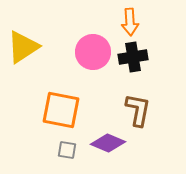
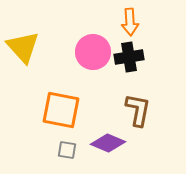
yellow triangle: rotated 39 degrees counterclockwise
black cross: moved 4 px left
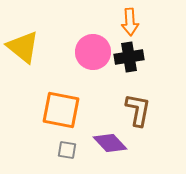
yellow triangle: rotated 9 degrees counterclockwise
purple diamond: moved 2 px right; rotated 24 degrees clockwise
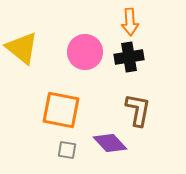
yellow triangle: moved 1 px left, 1 px down
pink circle: moved 8 px left
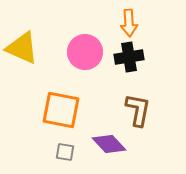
orange arrow: moved 1 px left, 1 px down
yellow triangle: rotated 15 degrees counterclockwise
purple diamond: moved 1 px left, 1 px down
gray square: moved 2 px left, 2 px down
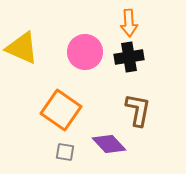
orange square: rotated 24 degrees clockwise
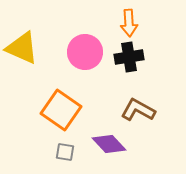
brown L-shape: rotated 72 degrees counterclockwise
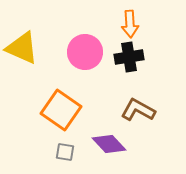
orange arrow: moved 1 px right, 1 px down
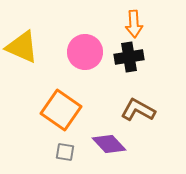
orange arrow: moved 4 px right
yellow triangle: moved 1 px up
